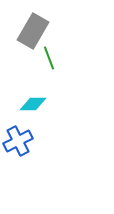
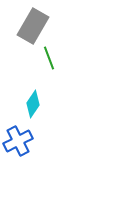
gray rectangle: moved 5 px up
cyan diamond: rotated 56 degrees counterclockwise
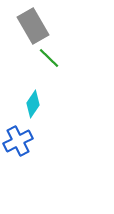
gray rectangle: rotated 60 degrees counterclockwise
green line: rotated 25 degrees counterclockwise
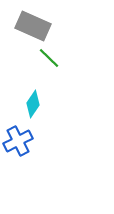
gray rectangle: rotated 36 degrees counterclockwise
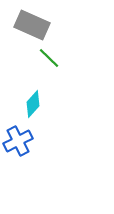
gray rectangle: moved 1 px left, 1 px up
cyan diamond: rotated 8 degrees clockwise
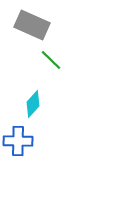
green line: moved 2 px right, 2 px down
blue cross: rotated 28 degrees clockwise
